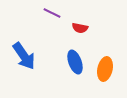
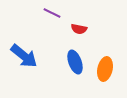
red semicircle: moved 1 px left, 1 px down
blue arrow: rotated 16 degrees counterclockwise
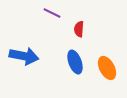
red semicircle: rotated 84 degrees clockwise
blue arrow: rotated 28 degrees counterclockwise
orange ellipse: moved 2 px right, 1 px up; rotated 40 degrees counterclockwise
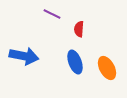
purple line: moved 1 px down
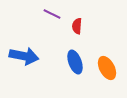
red semicircle: moved 2 px left, 3 px up
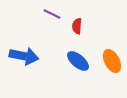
blue ellipse: moved 3 px right, 1 px up; rotated 30 degrees counterclockwise
orange ellipse: moved 5 px right, 7 px up
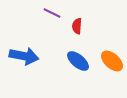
purple line: moved 1 px up
orange ellipse: rotated 20 degrees counterclockwise
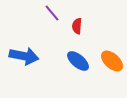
purple line: rotated 24 degrees clockwise
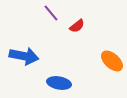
purple line: moved 1 px left
red semicircle: rotated 133 degrees counterclockwise
blue ellipse: moved 19 px left, 22 px down; rotated 30 degrees counterclockwise
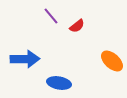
purple line: moved 3 px down
blue arrow: moved 1 px right, 3 px down; rotated 12 degrees counterclockwise
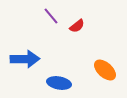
orange ellipse: moved 7 px left, 9 px down
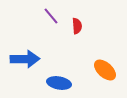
red semicircle: rotated 56 degrees counterclockwise
